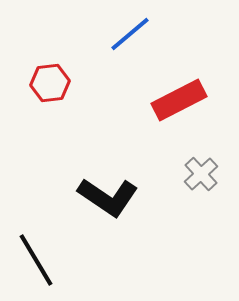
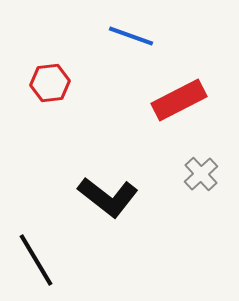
blue line: moved 1 px right, 2 px down; rotated 60 degrees clockwise
black L-shape: rotated 4 degrees clockwise
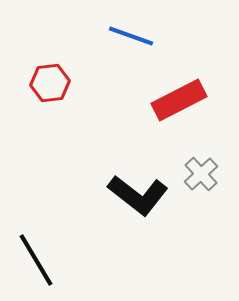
black L-shape: moved 30 px right, 2 px up
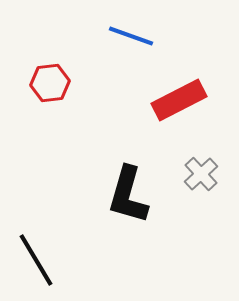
black L-shape: moved 10 px left; rotated 68 degrees clockwise
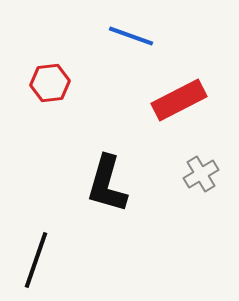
gray cross: rotated 12 degrees clockwise
black L-shape: moved 21 px left, 11 px up
black line: rotated 50 degrees clockwise
